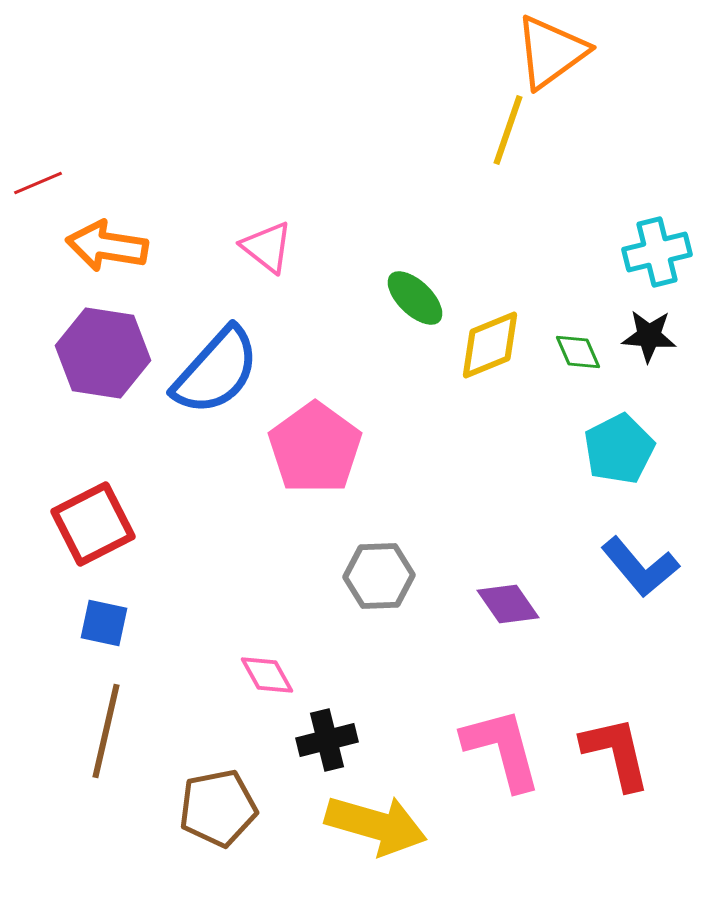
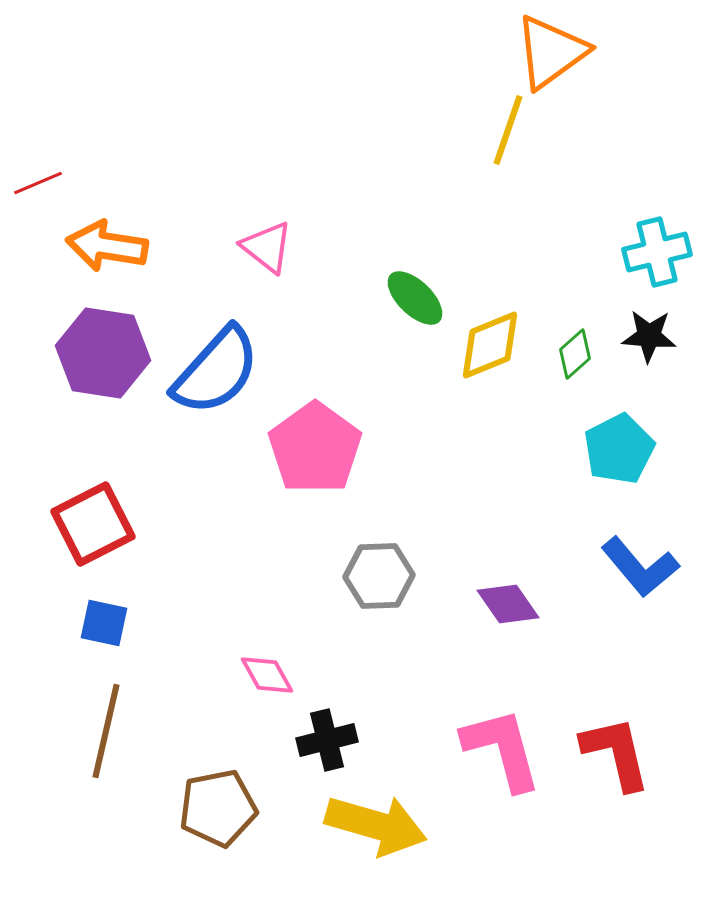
green diamond: moved 3 px left, 2 px down; rotated 72 degrees clockwise
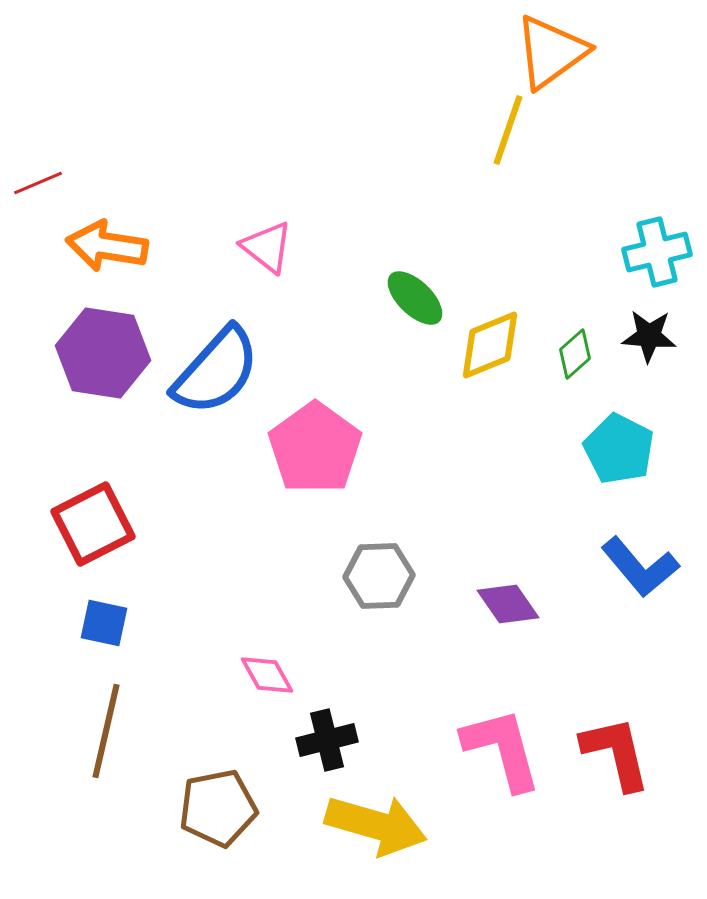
cyan pentagon: rotated 18 degrees counterclockwise
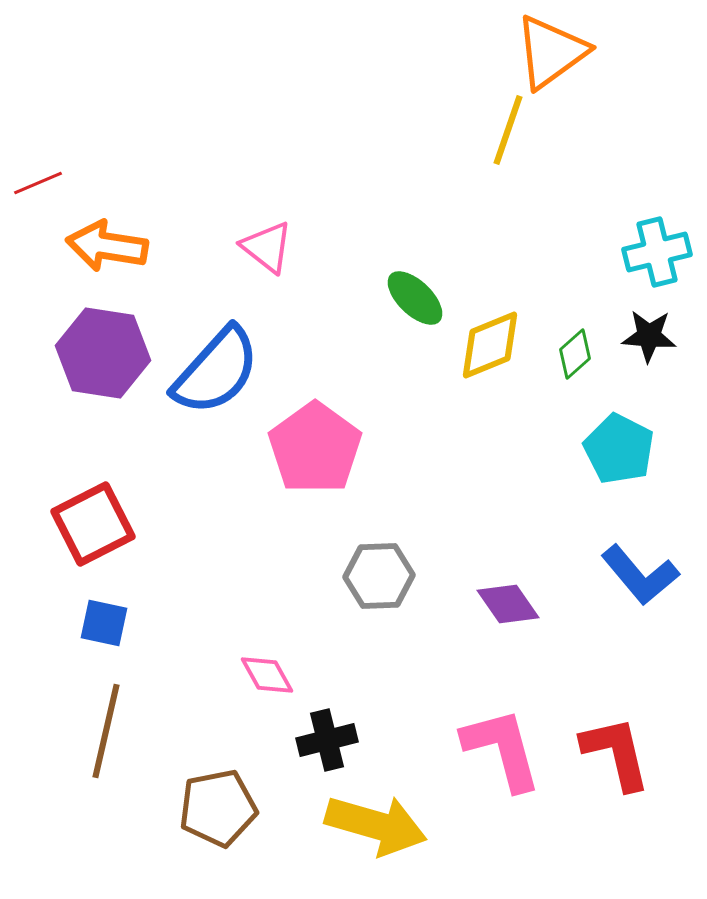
blue L-shape: moved 8 px down
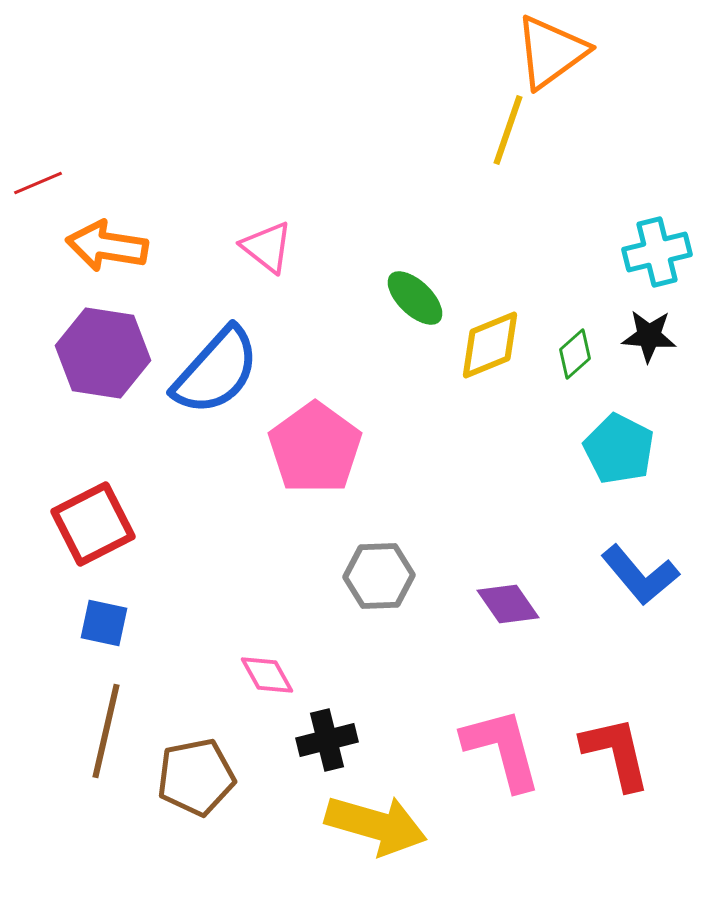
brown pentagon: moved 22 px left, 31 px up
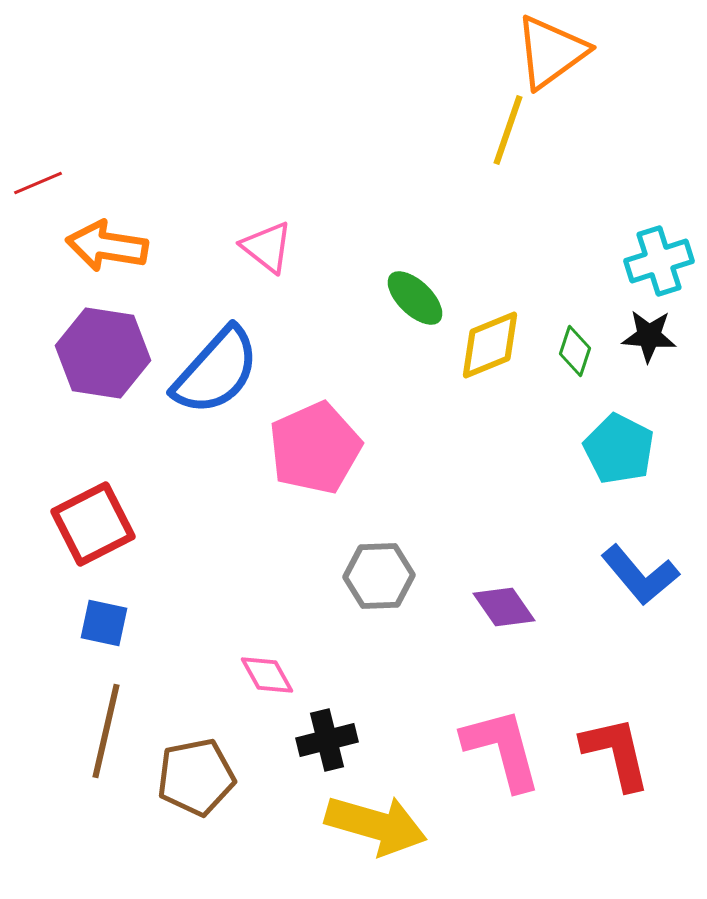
cyan cross: moved 2 px right, 9 px down; rotated 4 degrees counterclockwise
green diamond: moved 3 px up; rotated 30 degrees counterclockwise
pink pentagon: rotated 12 degrees clockwise
purple diamond: moved 4 px left, 3 px down
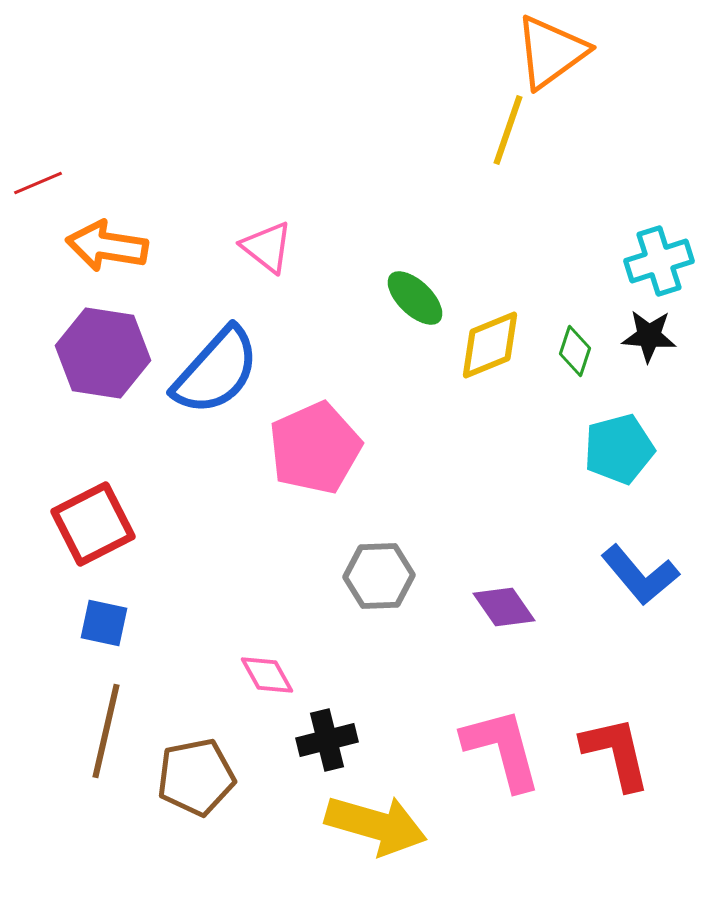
cyan pentagon: rotated 30 degrees clockwise
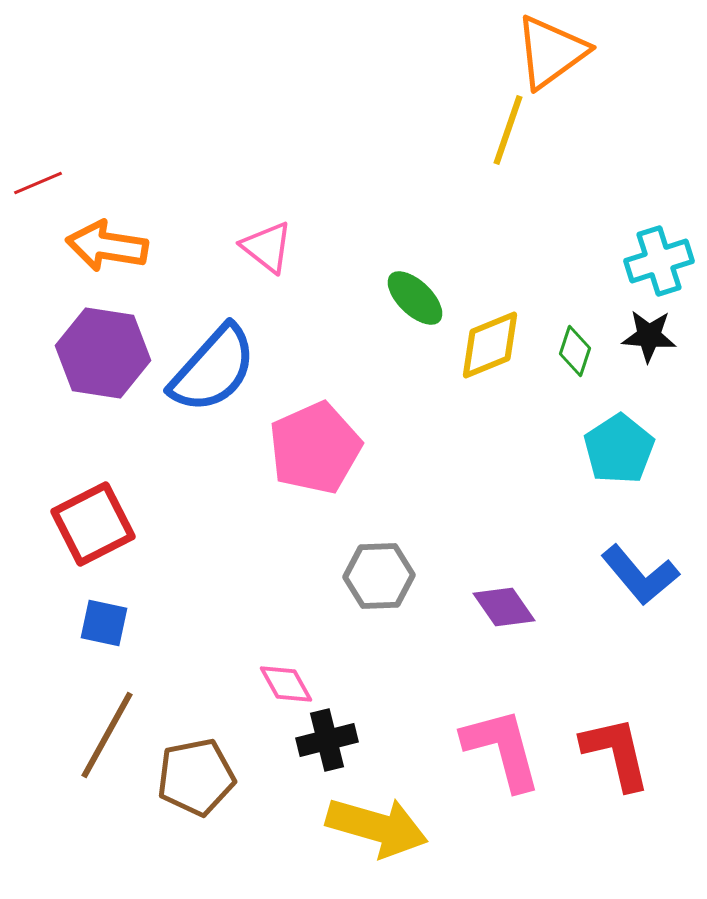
blue semicircle: moved 3 px left, 2 px up
cyan pentagon: rotated 18 degrees counterclockwise
pink diamond: moved 19 px right, 9 px down
brown line: moved 1 px right, 4 px down; rotated 16 degrees clockwise
yellow arrow: moved 1 px right, 2 px down
